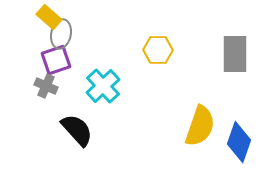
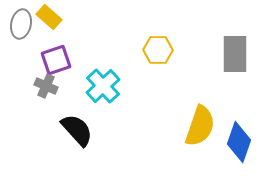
gray ellipse: moved 40 px left, 10 px up
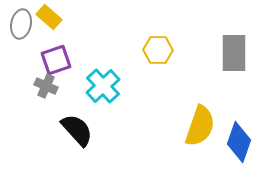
gray rectangle: moved 1 px left, 1 px up
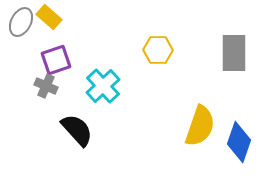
gray ellipse: moved 2 px up; rotated 16 degrees clockwise
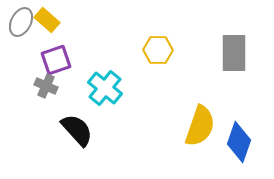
yellow rectangle: moved 2 px left, 3 px down
cyan cross: moved 2 px right, 2 px down; rotated 8 degrees counterclockwise
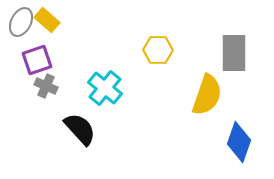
purple square: moved 19 px left
yellow semicircle: moved 7 px right, 31 px up
black semicircle: moved 3 px right, 1 px up
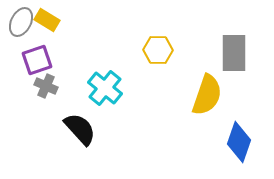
yellow rectangle: rotated 10 degrees counterclockwise
